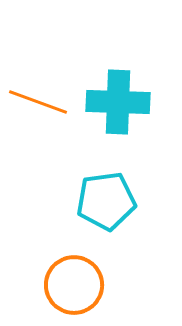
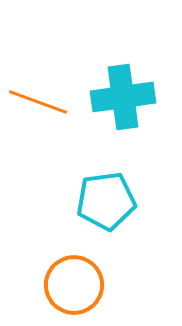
cyan cross: moved 5 px right, 5 px up; rotated 10 degrees counterclockwise
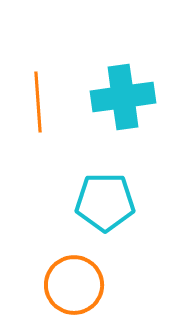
orange line: rotated 66 degrees clockwise
cyan pentagon: moved 1 px left, 1 px down; rotated 8 degrees clockwise
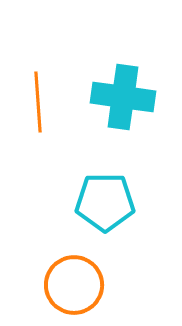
cyan cross: rotated 16 degrees clockwise
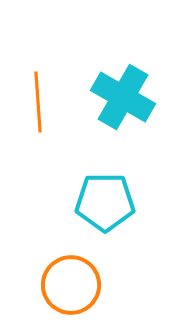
cyan cross: rotated 22 degrees clockwise
orange circle: moved 3 px left
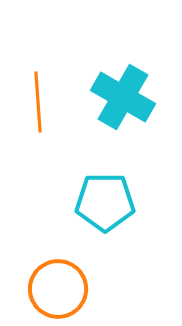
orange circle: moved 13 px left, 4 px down
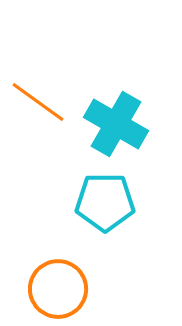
cyan cross: moved 7 px left, 27 px down
orange line: rotated 50 degrees counterclockwise
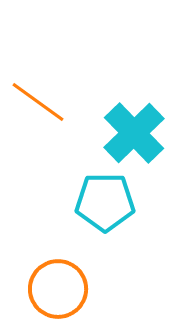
cyan cross: moved 18 px right, 9 px down; rotated 16 degrees clockwise
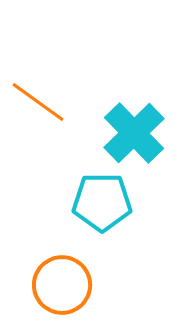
cyan pentagon: moved 3 px left
orange circle: moved 4 px right, 4 px up
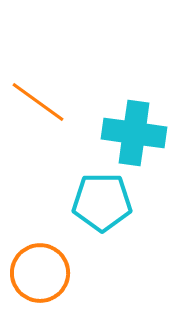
cyan cross: rotated 38 degrees counterclockwise
orange circle: moved 22 px left, 12 px up
